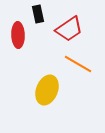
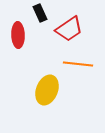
black rectangle: moved 2 px right, 1 px up; rotated 12 degrees counterclockwise
orange line: rotated 24 degrees counterclockwise
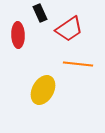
yellow ellipse: moved 4 px left; rotated 8 degrees clockwise
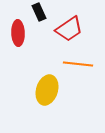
black rectangle: moved 1 px left, 1 px up
red ellipse: moved 2 px up
yellow ellipse: moved 4 px right; rotated 12 degrees counterclockwise
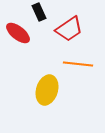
red ellipse: rotated 50 degrees counterclockwise
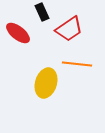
black rectangle: moved 3 px right
orange line: moved 1 px left
yellow ellipse: moved 1 px left, 7 px up
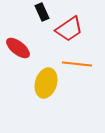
red ellipse: moved 15 px down
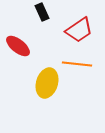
red trapezoid: moved 10 px right, 1 px down
red ellipse: moved 2 px up
yellow ellipse: moved 1 px right
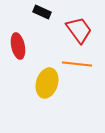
black rectangle: rotated 42 degrees counterclockwise
red trapezoid: rotated 92 degrees counterclockwise
red ellipse: rotated 40 degrees clockwise
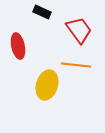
orange line: moved 1 px left, 1 px down
yellow ellipse: moved 2 px down
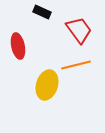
orange line: rotated 20 degrees counterclockwise
